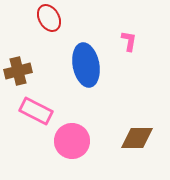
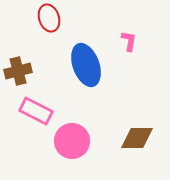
red ellipse: rotated 12 degrees clockwise
blue ellipse: rotated 9 degrees counterclockwise
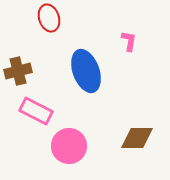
blue ellipse: moved 6 px down
pink circle: moved 3 px left, 5 px down
